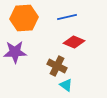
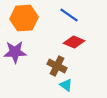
blue line: moved 2 px right, 2 px up; rotated 48 degrees clockwise
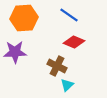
cyan triangle: moved 1 px right; rotated 40 degrees clockwise
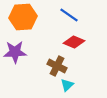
orange hexagon: moved 1 px left, 1 px up
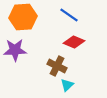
purple star: moved 2 px up
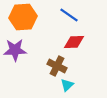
red diamond: rotated 25 degrees counterclockwise
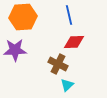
blue line: rotated 42 degrees clockwise
brown cross: moved 1 px right, 2 px up
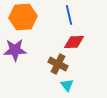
cyan triangle: rotated 24 degrees counterclockwise
